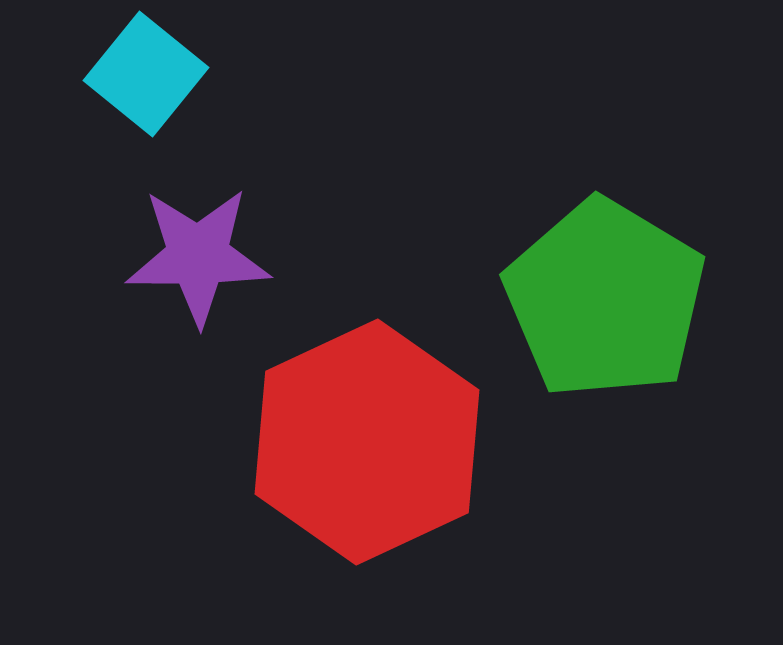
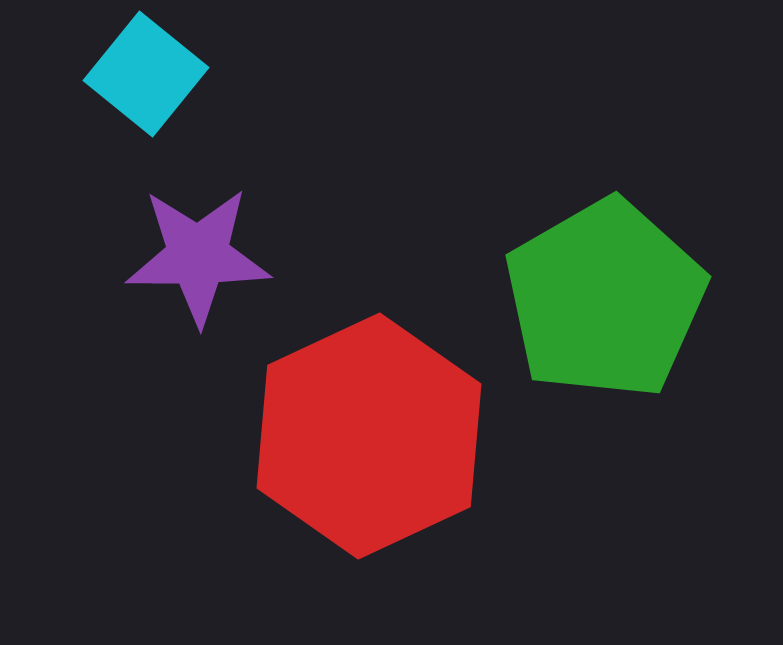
green pentagon: rotated 11 degrees clockwise
red hexagon: moved 2 px right, 6 px up
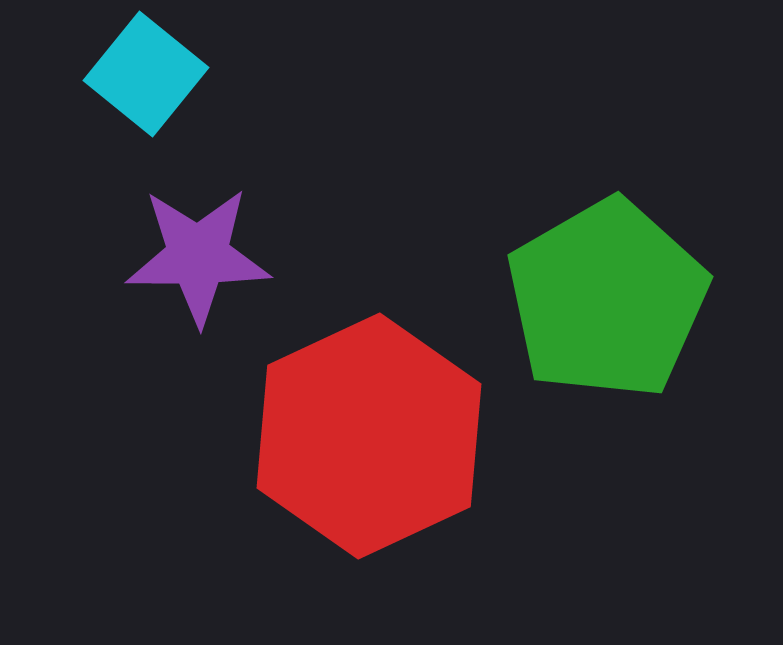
green pentagon: moved 2 px right
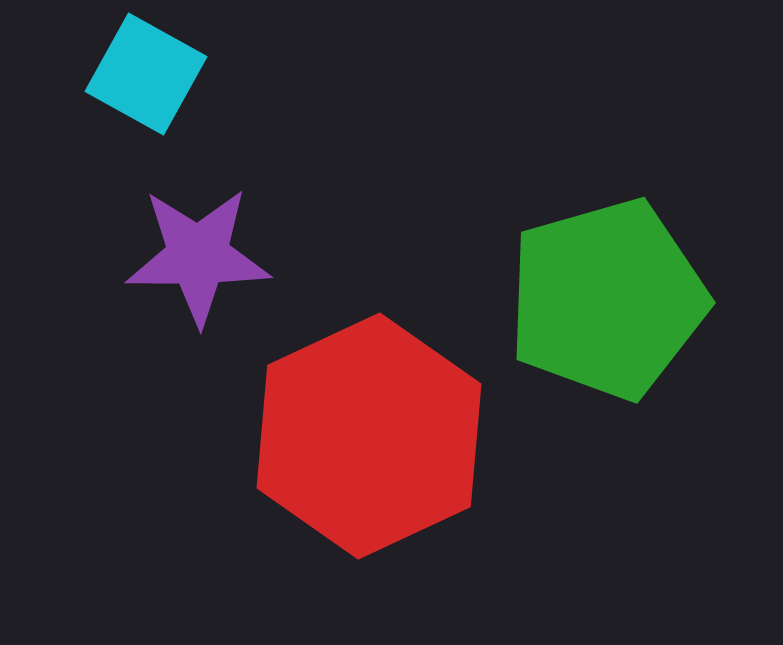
cyan square: rotated 10 degrees counterclockwise
green pentagon: rotated 14 degrees clockwise
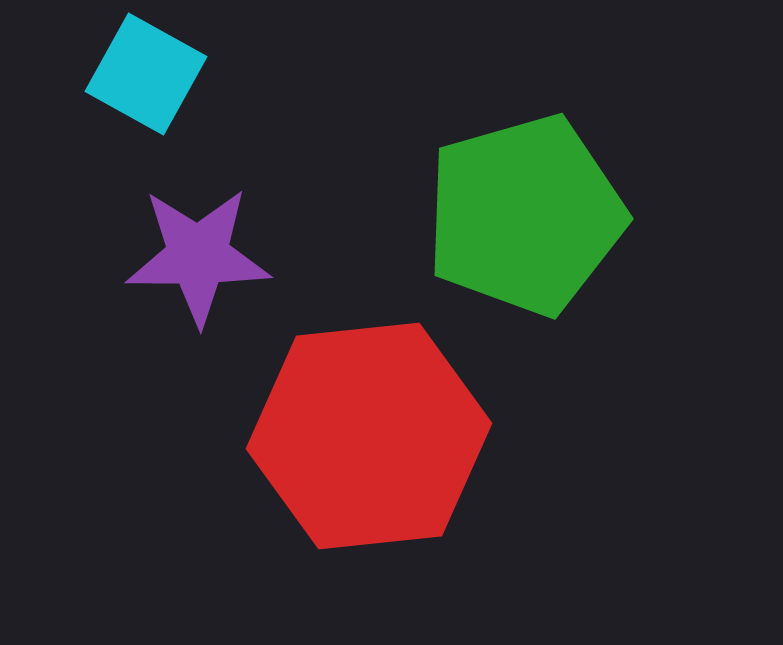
green pentagon: moved 82 px left, 84 px up
red hexagon: rotated 19 degrees clockwise
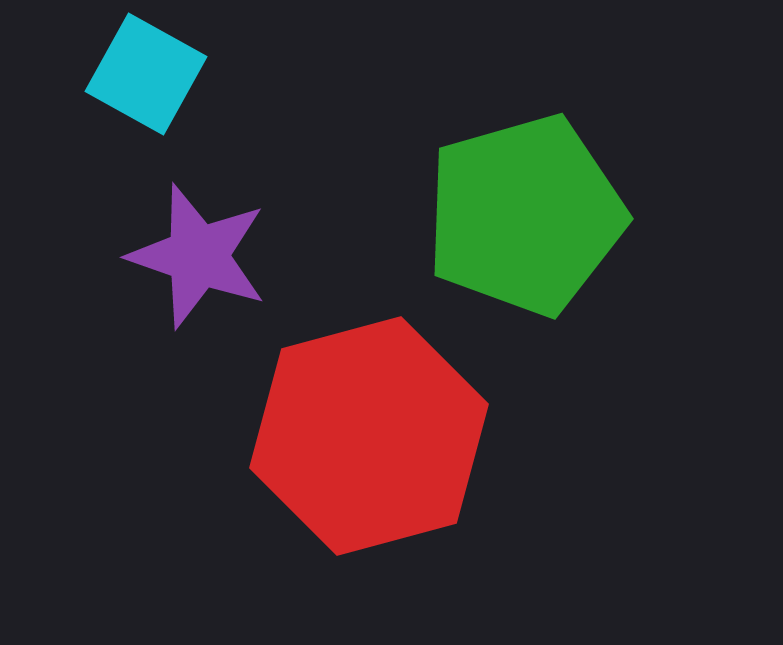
purple star: rotated 19 degrees clockwise
red hexagon: rotated 9 degrees counterclockwise
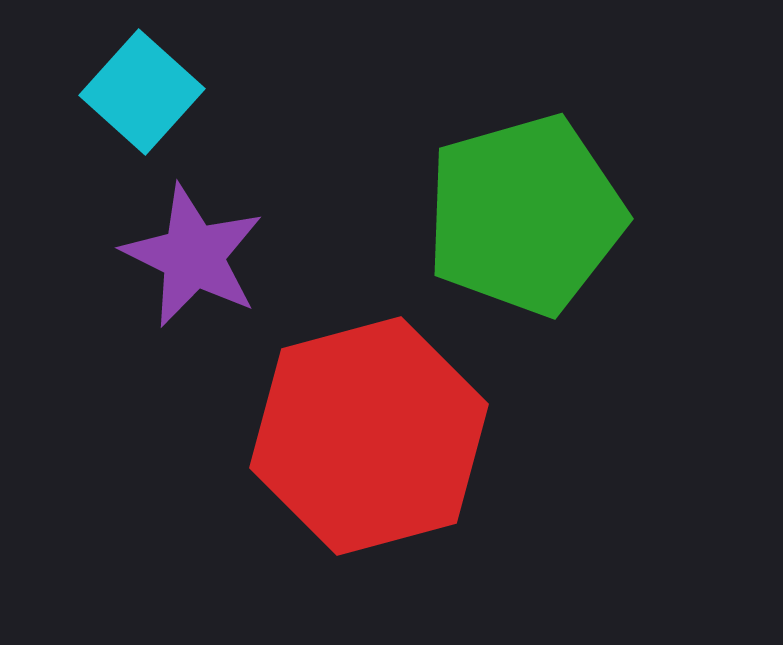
cyan square: moved 4 px left, 18 px down; rotated 13 degrees clockwise
purple star: moved 5 px left; rotated 7 degrees clockwise
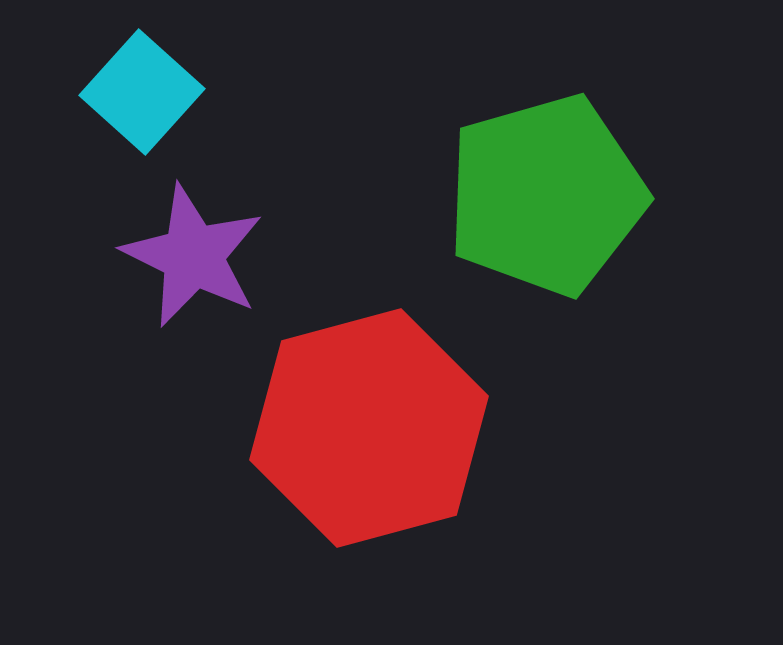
green pentagon: moved 21 px right, 20 px up
red hexagon: moved 8 px up
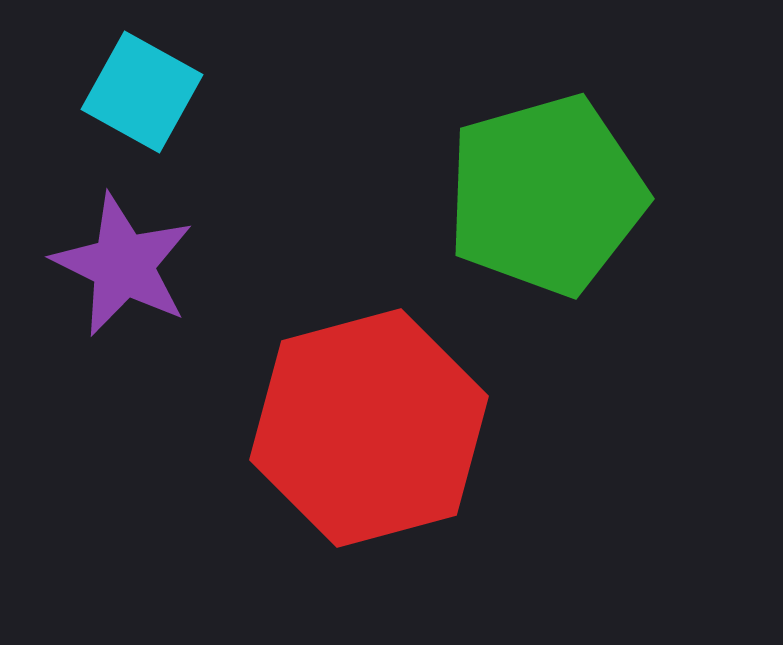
cyan square: rotated 13 degrees counterclockwise
purple star: moved 70 px left, 9 px down
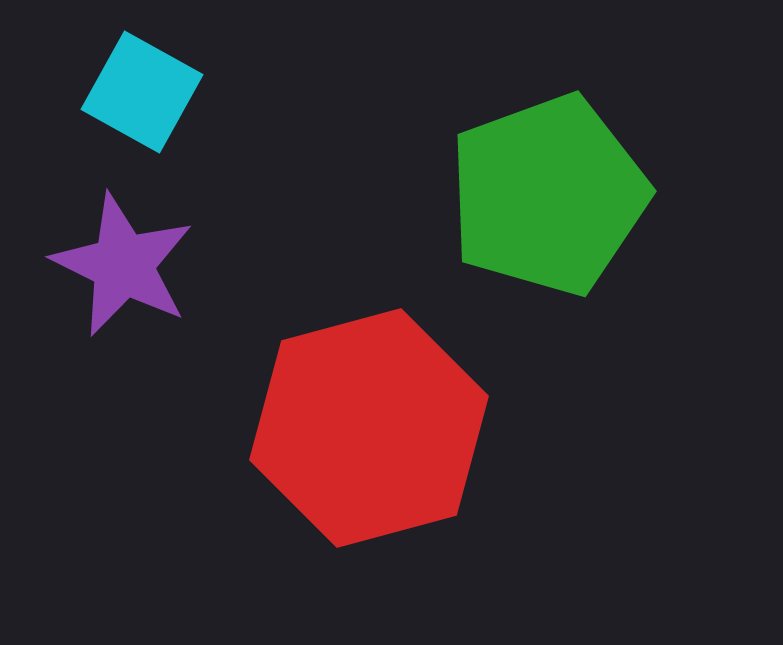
green pentagon: moved 2 px right; rotated 4 degrees counterclockwise
